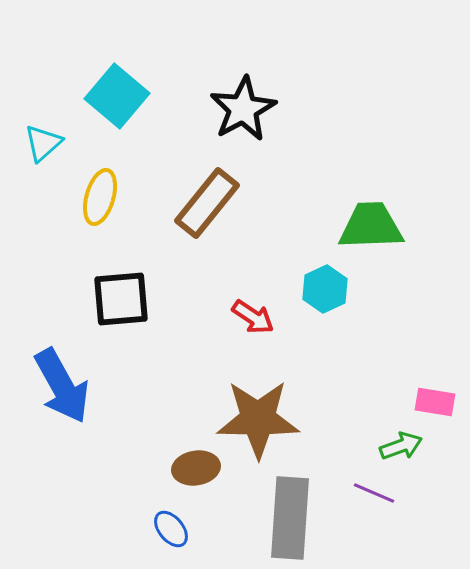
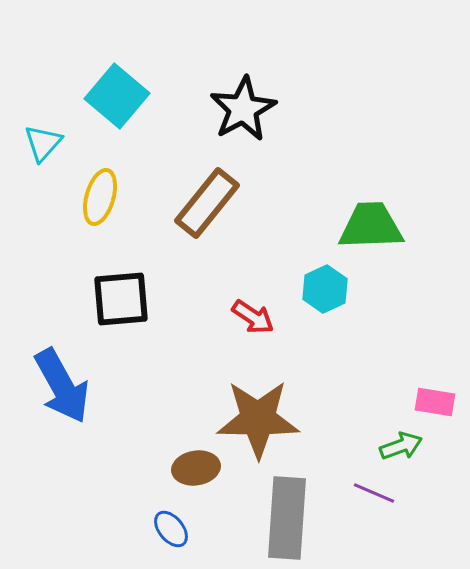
cyan triangle: rotated 6 degrees counterclockwise
gray rectangle: moved 3 px left
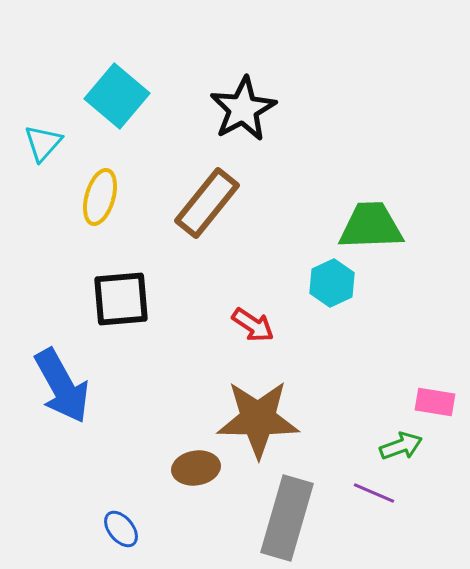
cyan hexagon: moved 7 px right, 6 px up
red arrow: moved 8 px down
gray rectangle: rotated 12 degrees clockwise
blue ellipse: moved 50 px left
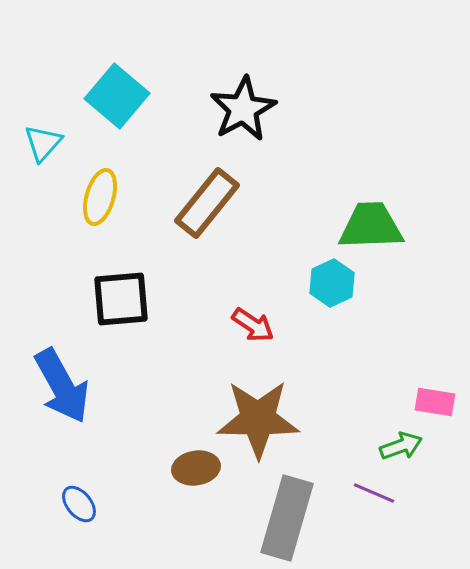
blue ellipse: moved 42 px left, 25 px up
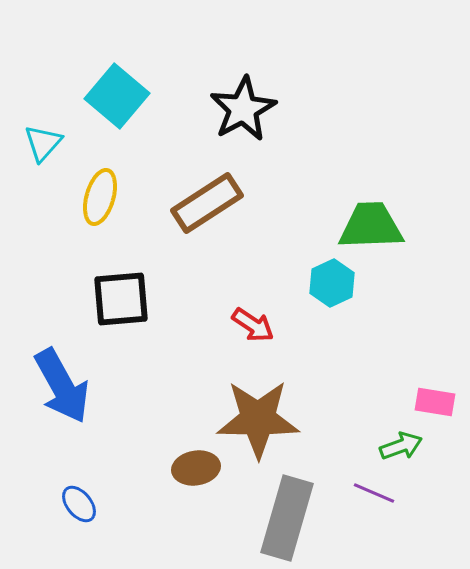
brown rectangle: rotated 18 degrees clockwise
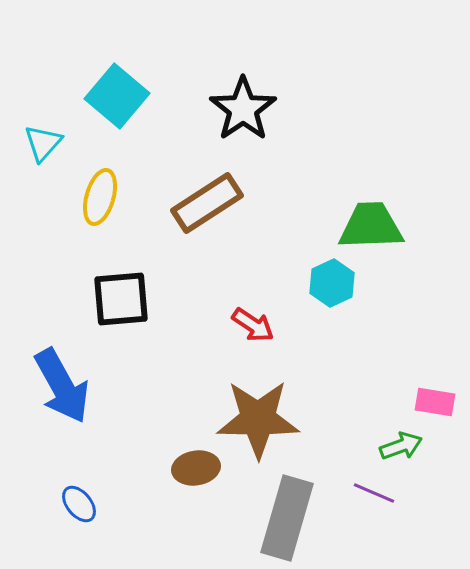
black star: rotated 6 degrees counterclockwise
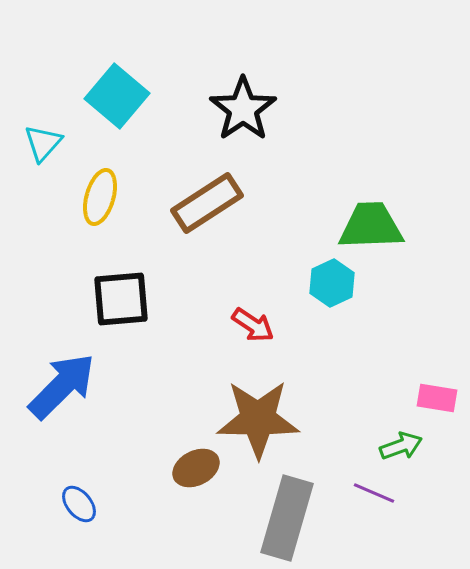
blue arrow: rotated 106 degrees counterclockwise
pink rectangle: moved 2 px right, 4 px up
brown ellipse: rotated 18 degrees counterclockwise
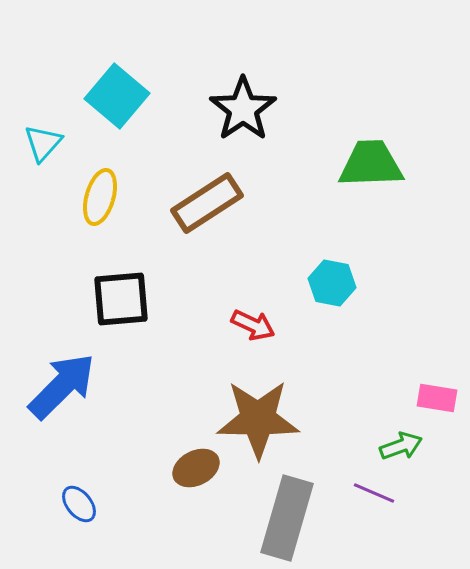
green trapezoid: moved 62 px up
cyan hexagon: rotated 24 degrees counterclockwise
red arrow: rotated 9 degrees counterclockwise
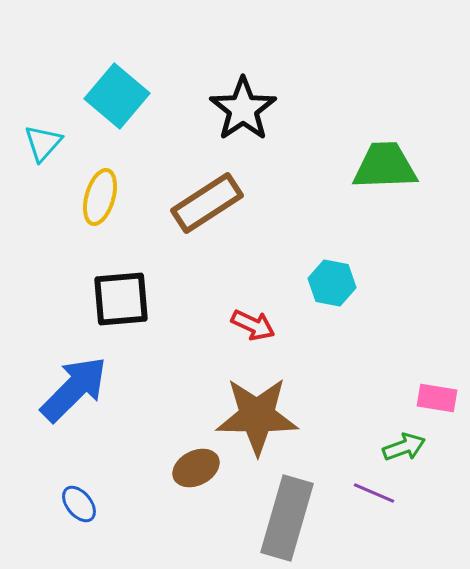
green trapezoid: moved 14 px right, 2 px down
blue arrow: moved 12 px right, 3 px down
brown star: moved 1 px left, 3 px up
green arrow: moved 3 px right, 1 px down
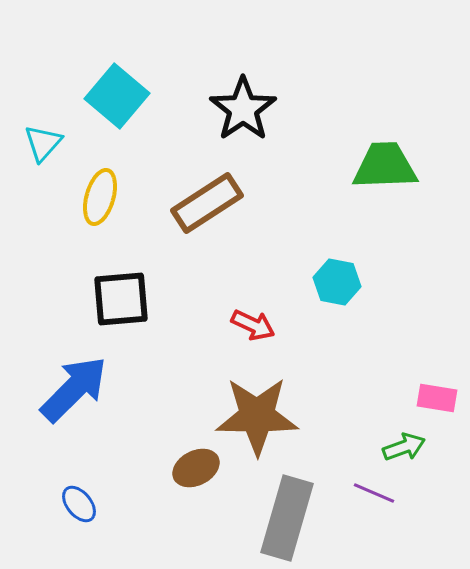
cyan hexagon: moved 5 px right, 1 px up
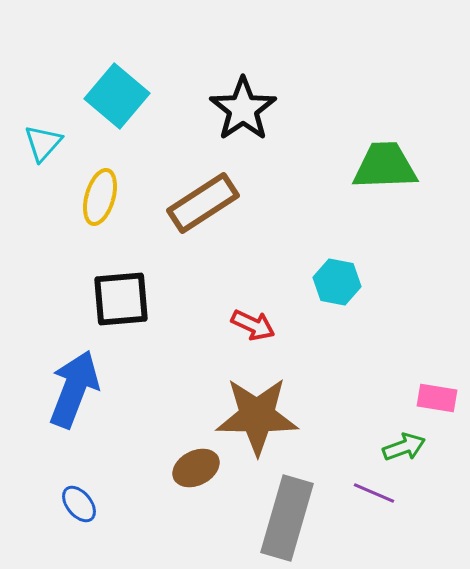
brown rectangle: moved 4 px left
blue arrow: rotated 24 degrees counterclockwise
